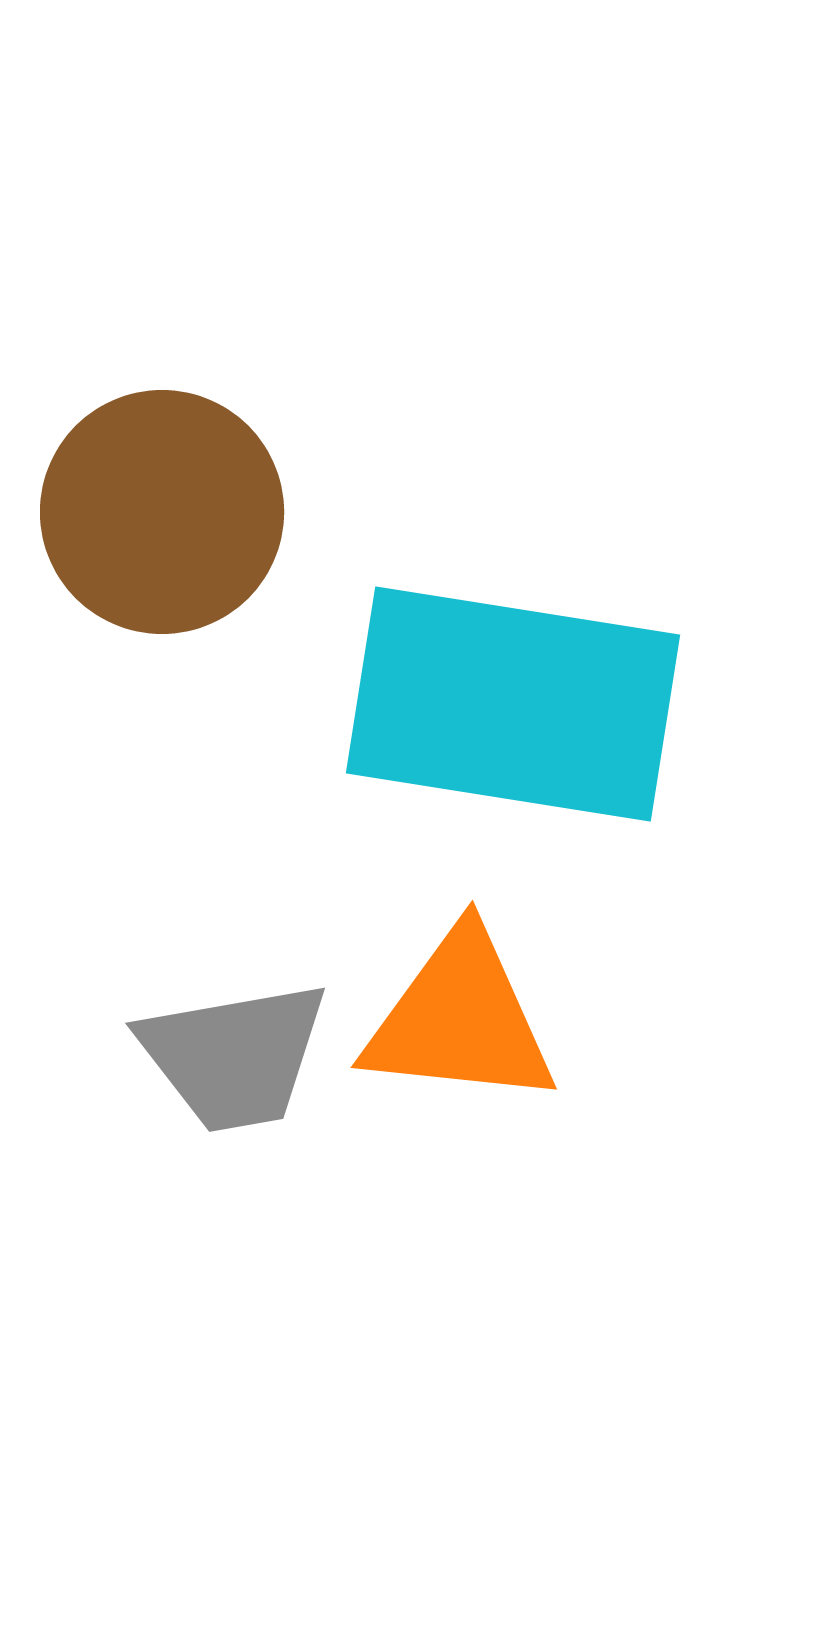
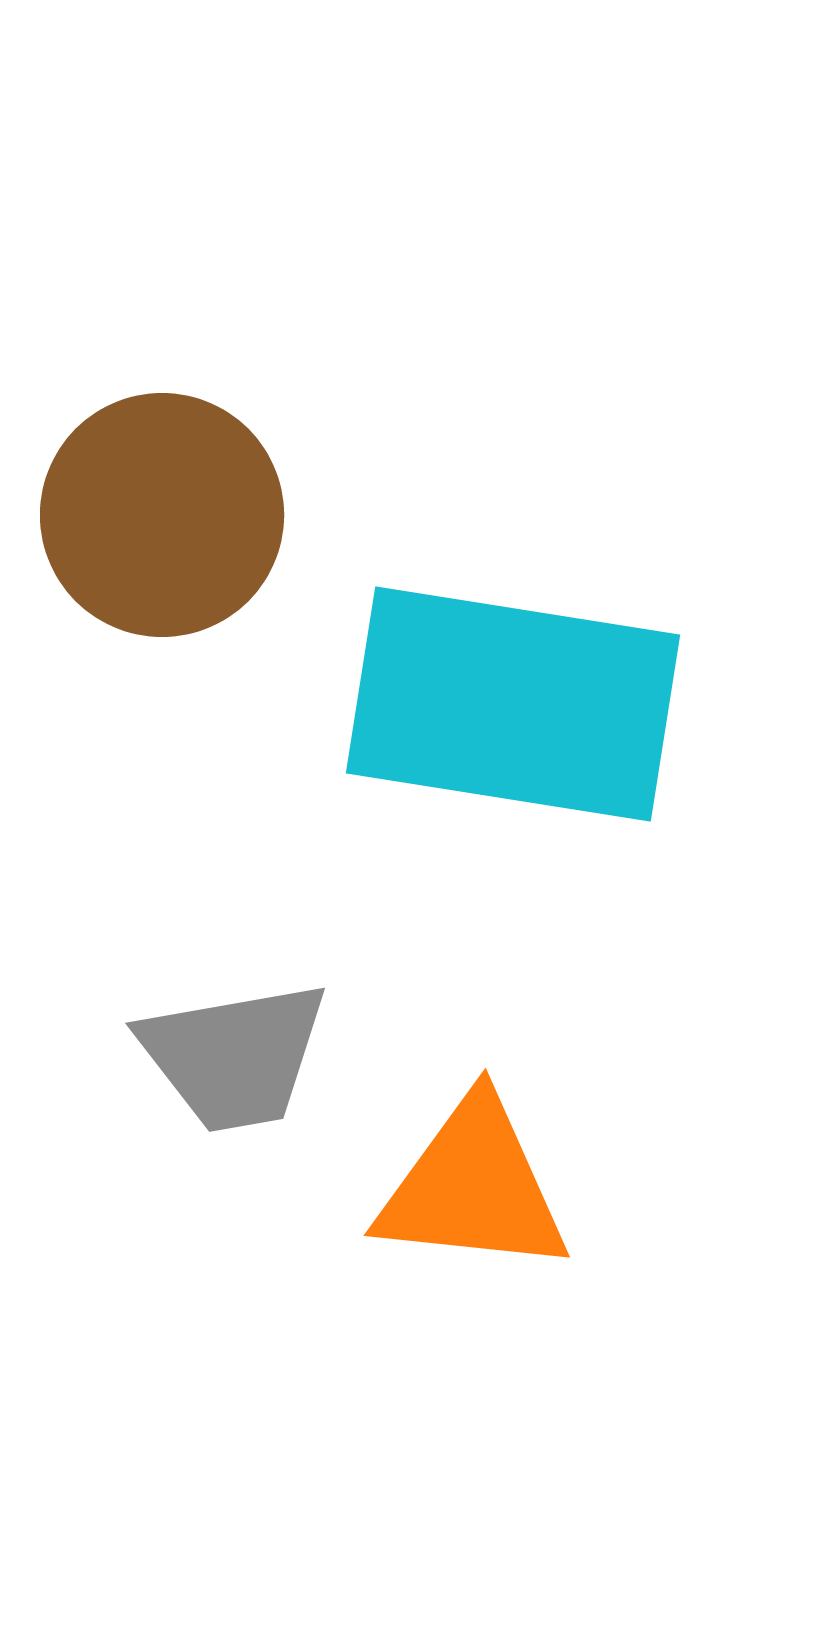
brown circle: moved 3 px down
orange triangle: moved 13 px right, 168 px down
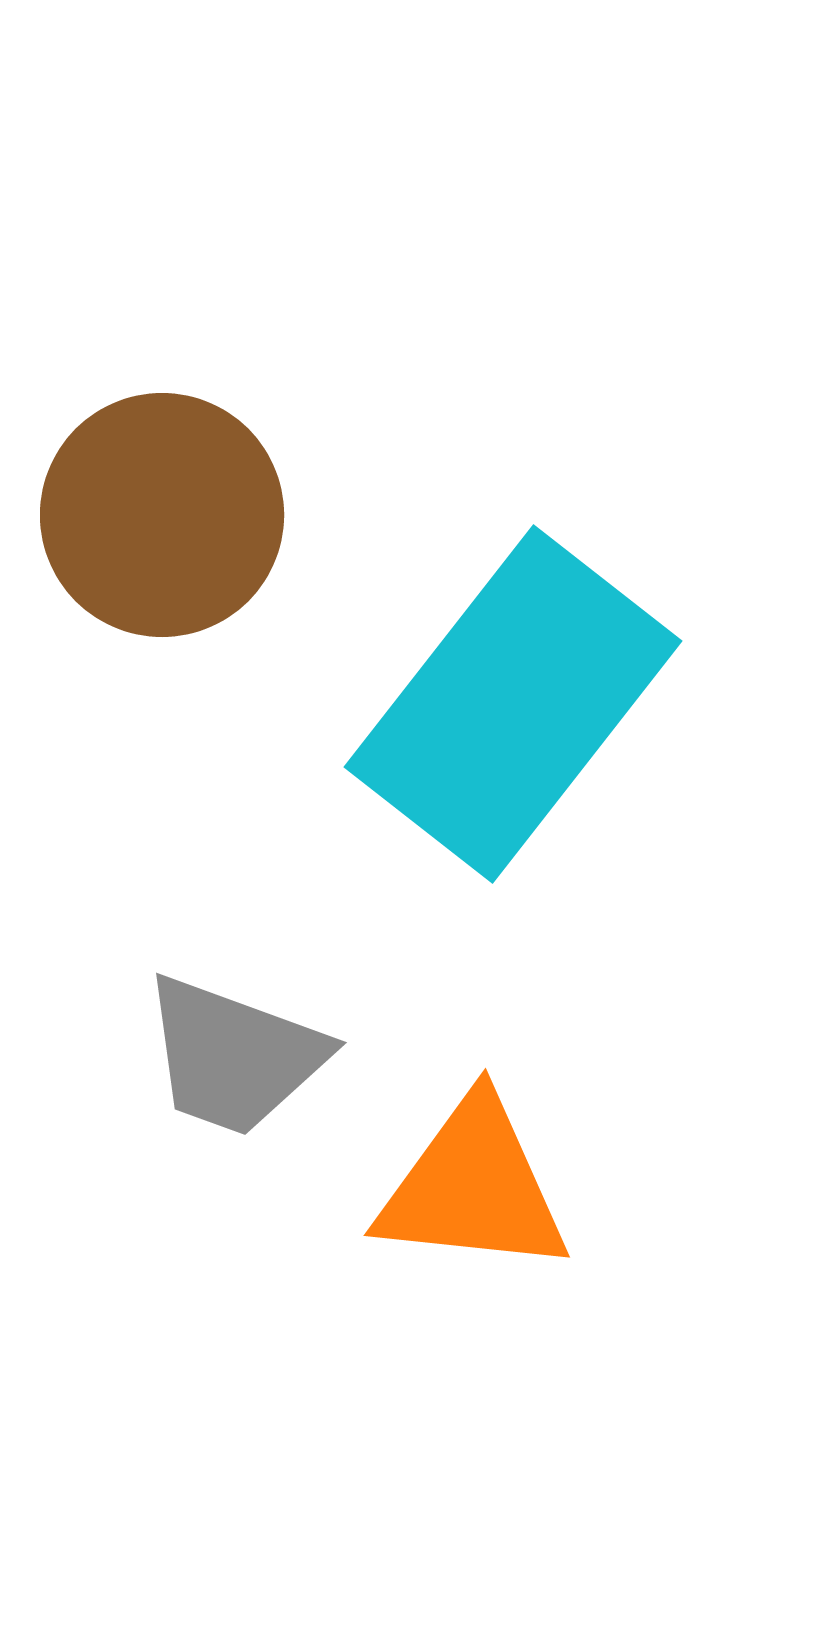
cyan rectangle: rotated 61 degrees counterclockwise
gray trapezoid: rotated 30 degrees clockwise
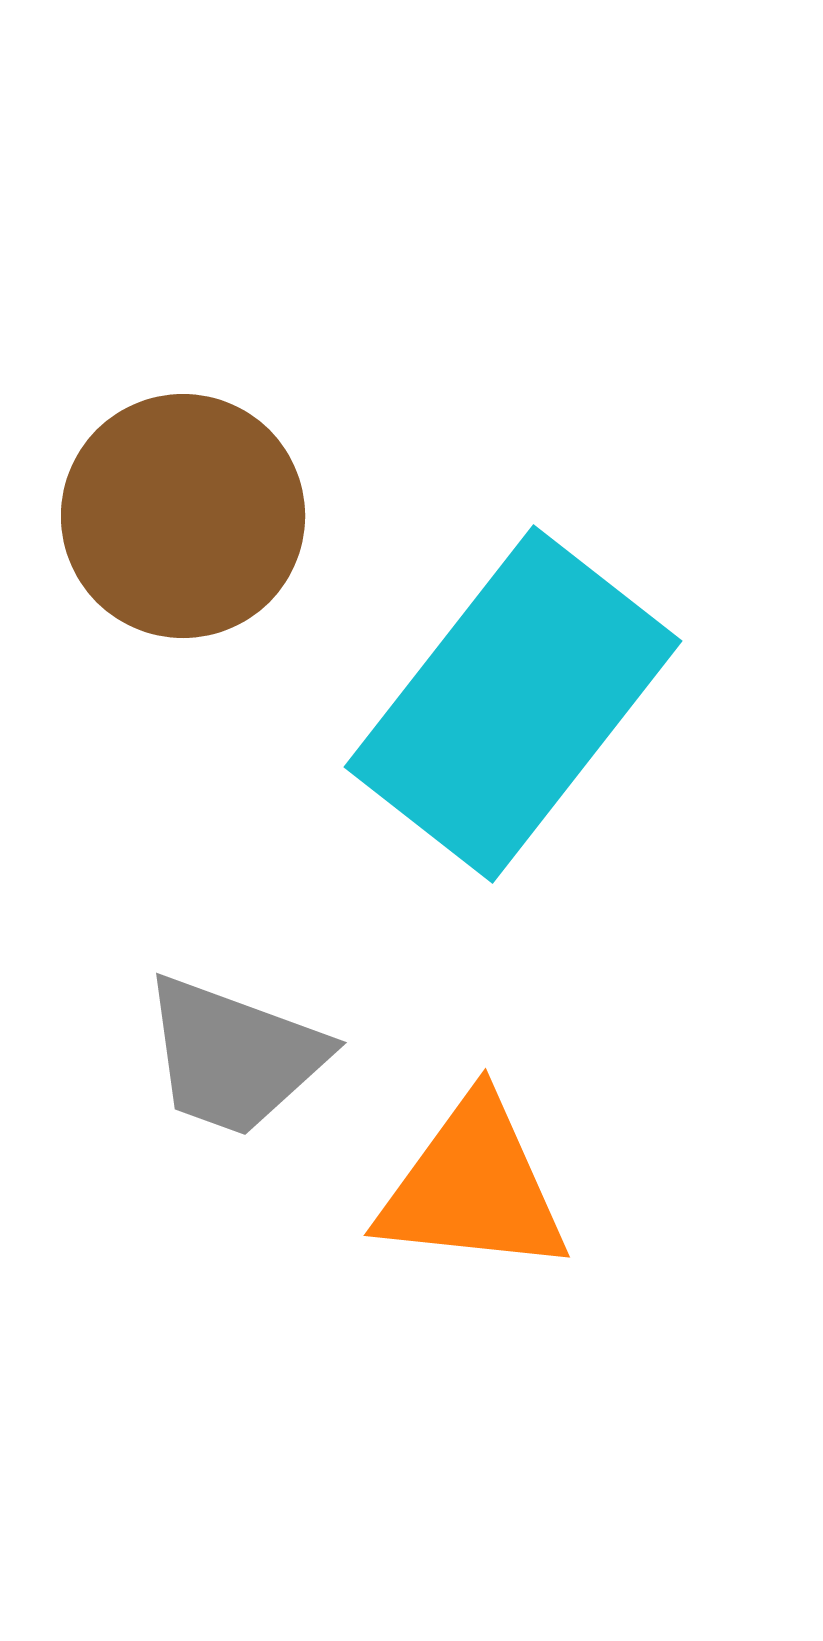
brown circle: moved 21 px right, 1 px down
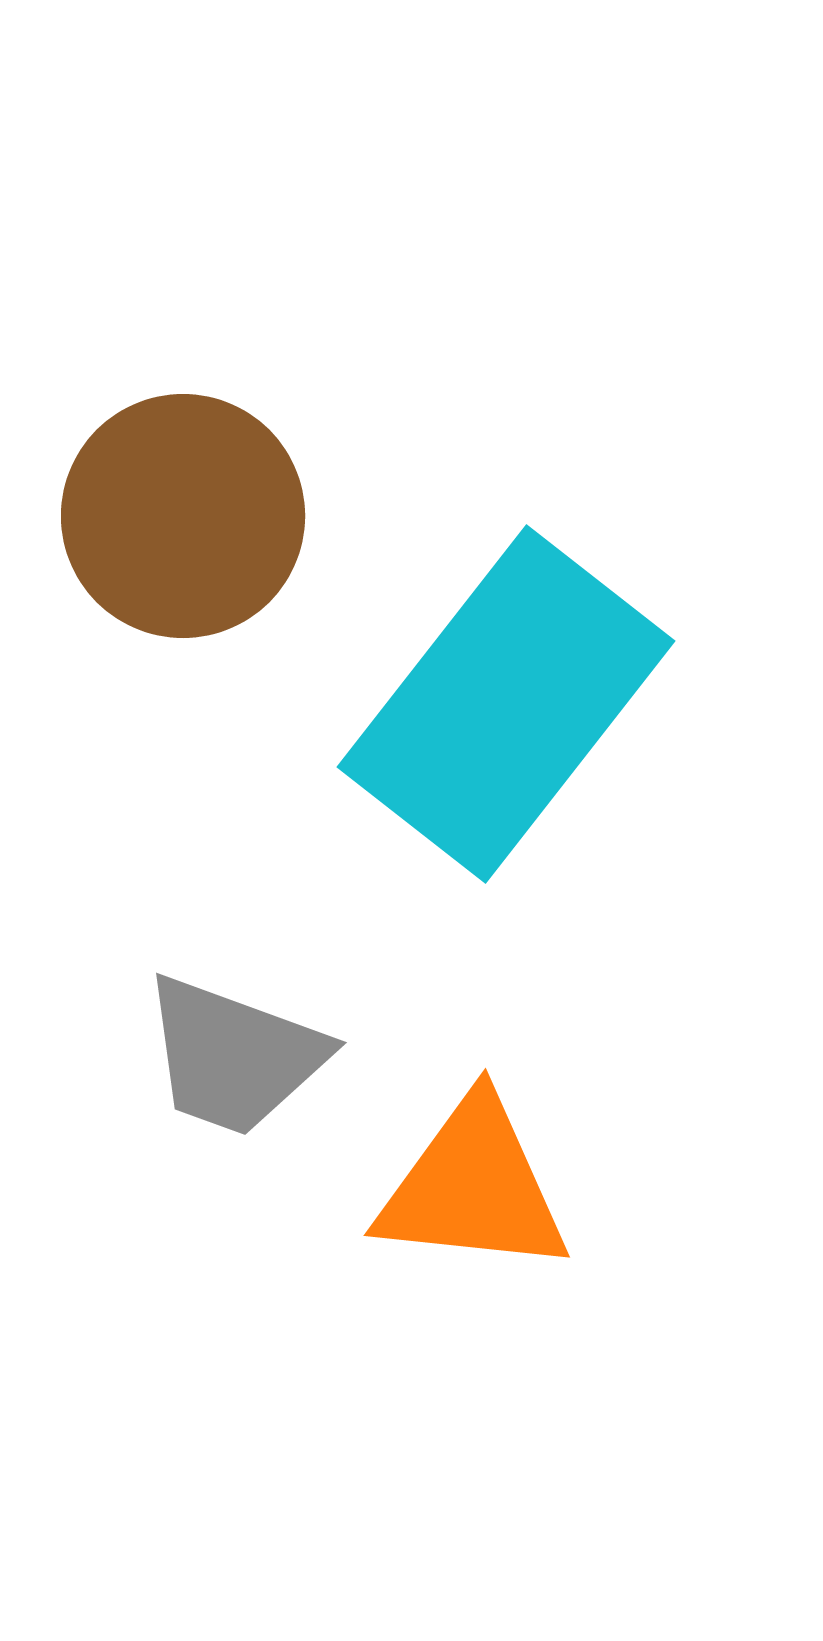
cyan rectangle: moved 7 px left
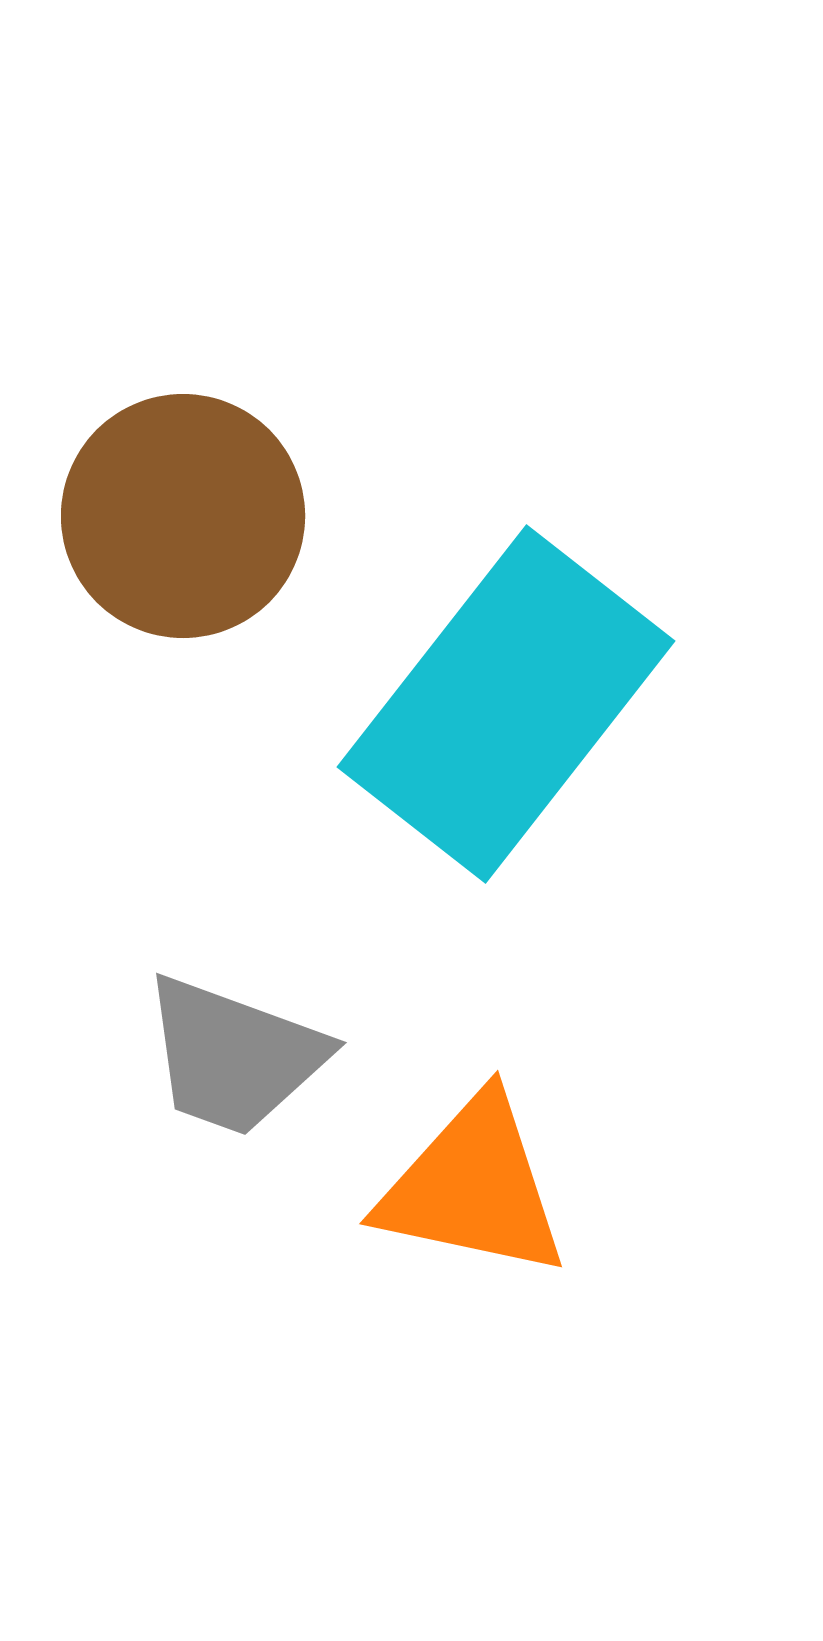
orange triangle: rotated 6 degrees clockwise
